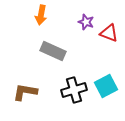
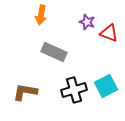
purple star: moved 1 px right
gray rectangle: moved 1 px right, 1 px down
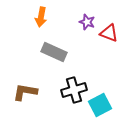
orange arrow: moved 2 px down
cyan square: moved 6 px left, 19 px down
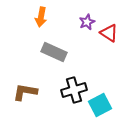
purple star: rotated 28 degrees clockwise
red triangle: rotated 12 degrees clockwise
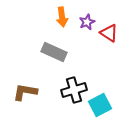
orange arrow: moved 21 px right; rotated 18 degrees counterclockwise
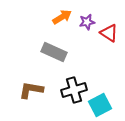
orange arrow: rotated 114 degrees counterclockwise
purple star: rotated 14 degrees clockwise
brown L-shape: moved 6 px right, 2 px up
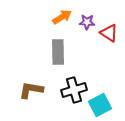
purple star: rotated 14 degrees clockwise
gray rectangle: moved 4 px right; rotated 65 degrees clockwise
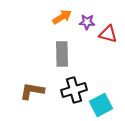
red triangle: moved 1 px left, 1 px down; rotated 18 degrees counterclockwise
gray rectangle: moved 4 px right, 2 px down
brown L-shape: moved 1 px right, 1 px down
cyan square: moved 1 px right
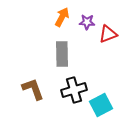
orange arrow: rotated 30 degrees counterclockwise
red triangle: rotated 36 degrees counterclockwise
brown L-shape: moved 1 px right, 2 px up; rotated 60 degrees clockwise
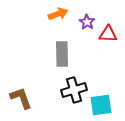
orange arrow: moved 4 px left, 3 px up; rotated 42 degrees clockwise
purple star: rotated 28 degrees clockwise
red triangle: rotated 24 degrees clockwise
brown L-shape: moved 12 px left, 9 px down
cyan square: rotated 20 degrees clockwise
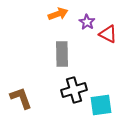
red triangle: rotated 24 degrees clockwise
